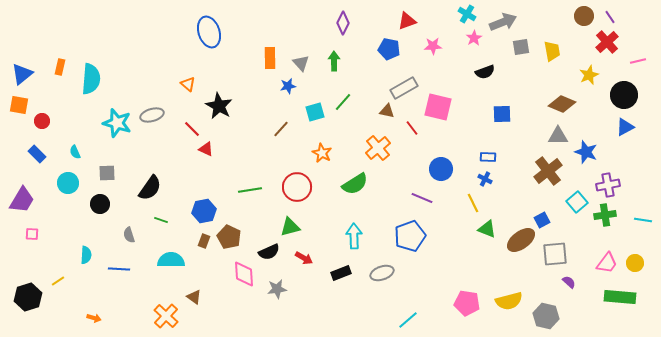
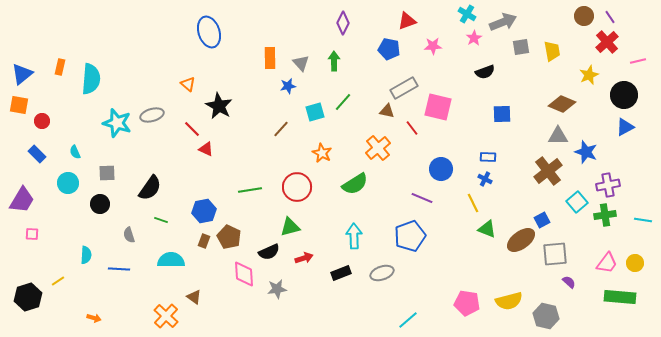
red arrow at (304, 258): rotated 48 degrees counterclockwise
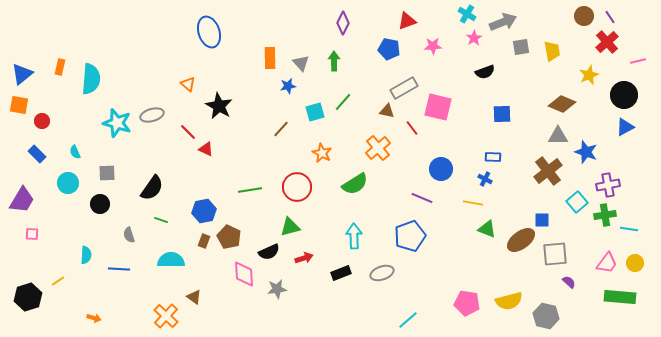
red line at (192, 129): moved 4 px left, 3 px down
blue rectangle at (488, 157): moved 5 px right
black semicircle at (150, 188): moved 2 px right
yellow line at (473, 203): rotated 54 degrees counterclockwise
blue square at (542, 220): rotated 28 degrees clockwise
cyan line at (643, 220): moved 14 px left, 9 px down
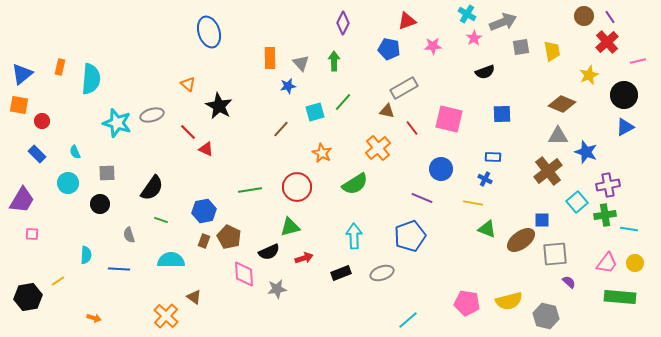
pink square at (438, 107): moved 11 px right, 12 px down
black hexagon at (28, 297): rotated 8 degrees clockwise
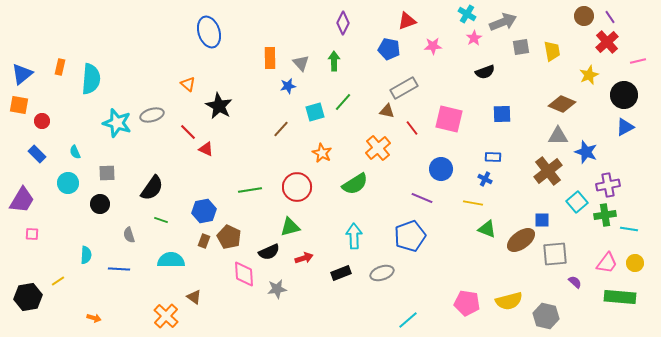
purple semicircle at (569, 282): moved 6 px right
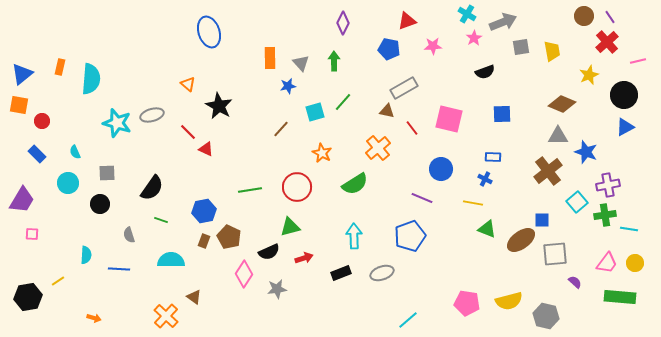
pink diamond at (244, 274): rotated 36 degrees clockwise
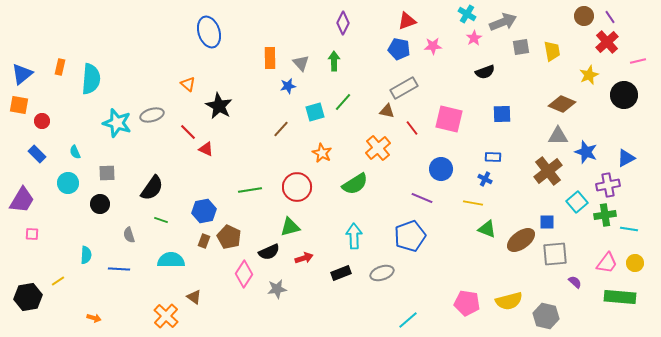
blue pentagon at (389, 49): moved 10 px right
blue triangle at (625, 127): moved 1 px right, 31 px down
blue square at (542, 220): moved 5 px right, 2 px down
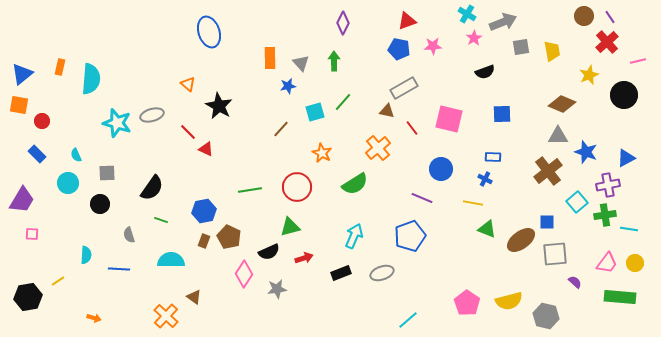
cyan semicircle at (75, 152): moved 1 px right, 3 px down
cyan arrow at (354, 236): rotated 25 degrees clockwise
pink pentagon at (467, 303): rotated 25 degrees clockwise
